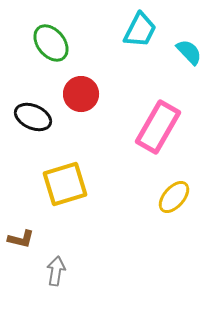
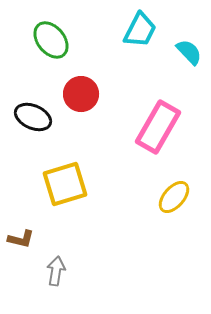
green ellipse: moved 3 px up
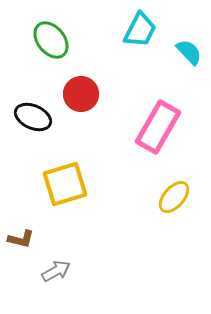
gray arrow: rotated 52 degrees clockwise
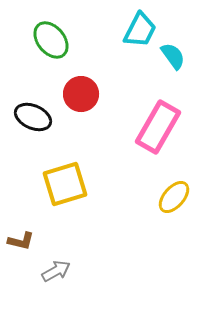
cyan semicircle: moved 16 px left, 4 px down; rotated 8 degrees clockwise
brown L-shape: moved 2 px down
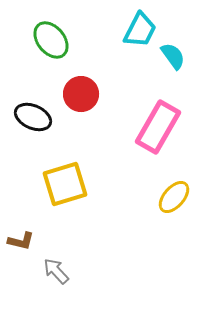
gray arrow: rotated 104 degrees counterclockwise
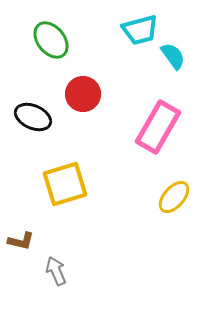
cyan trapezoid: rotated 48 degrees clockwise
red circle: moved 2 px right
gray arrow: rotated 20 degrees clockwise
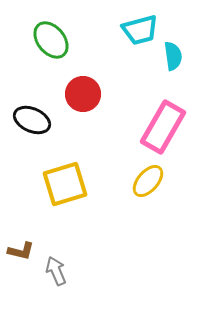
cyan semicircle: rotated 28 degrees clockwise
black ellipse: moved 1 px left, 3 px down
pink rectangle: moved 5 px right
yellow ellipse: moved 26 px left, 16 px up
brown L-shape: moved 10 px down
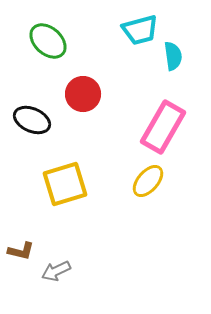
green ellipse: moved 3 px left, 1 px down; rotated 9 degrees counterclockwise
gray arrow: rotated 92 degrees counterclockwise
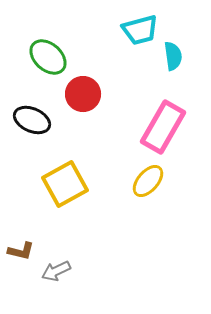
green ellipse: moved 16 px down
yellow square: rotated 12 degrees counterclockwise
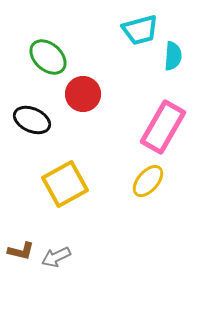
cyan semicircle: rotated 12 degrees clockwise
gray arrow: moved 14 px up
